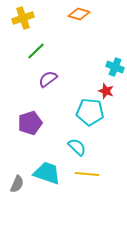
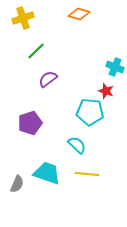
cyan semicircle: moved 2 px up
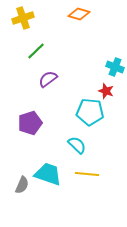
cyan trapezoid: moved 1 px right, 1 px down
gray semicircle: moved 5 px right, 1 px down
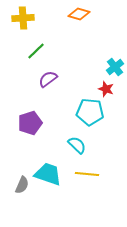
yellow cross: rotated 15 degrees clockwise
cyan cross: rotated 30 degrees clockwise
red star: moved 2 px up
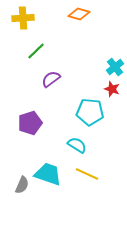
purple semicircle: moved 3 px right
red star: moved 6 px right
cyan semicircle: rotated 12 degrees counterclockwise
yellow line: rotated 20 degrees clockwise
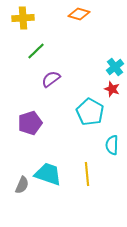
cyan pentagon: rotated 24 degrees clockwise
cyan semicircle: moved 35 px right; rotated 120 degrees counterclockwise
yellow line: rotated 60 degrees clockwise
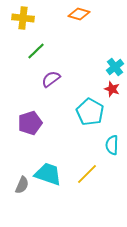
yellow cross: rotated 10 degrees clockwise
yellow line: rotated 50 degrees clockwise
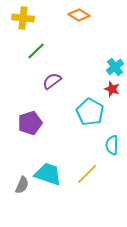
orange diamond: moved 1 px down; rotated 15 degrees clockwise
purple semicircle: moved 1 px right, 2 px down
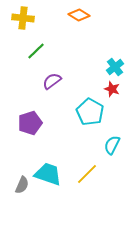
cyan semicircle: rotated 24 degrees clockwise
